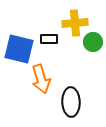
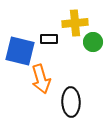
blue square: moved 1 px right, 2 px down
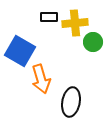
black rectangle: moved 22 px up
blue square: rotated 16 degrees clockwise
black ellipse: rotated 12 degrees clockwise
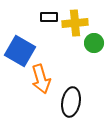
green circle: moved 1 px right, 1 px down
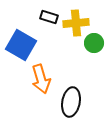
black rectangle: rotated 18 degrees clockwise
yellow cross: moved 1 px right
blue square: moved 1 px right, 6 px up
